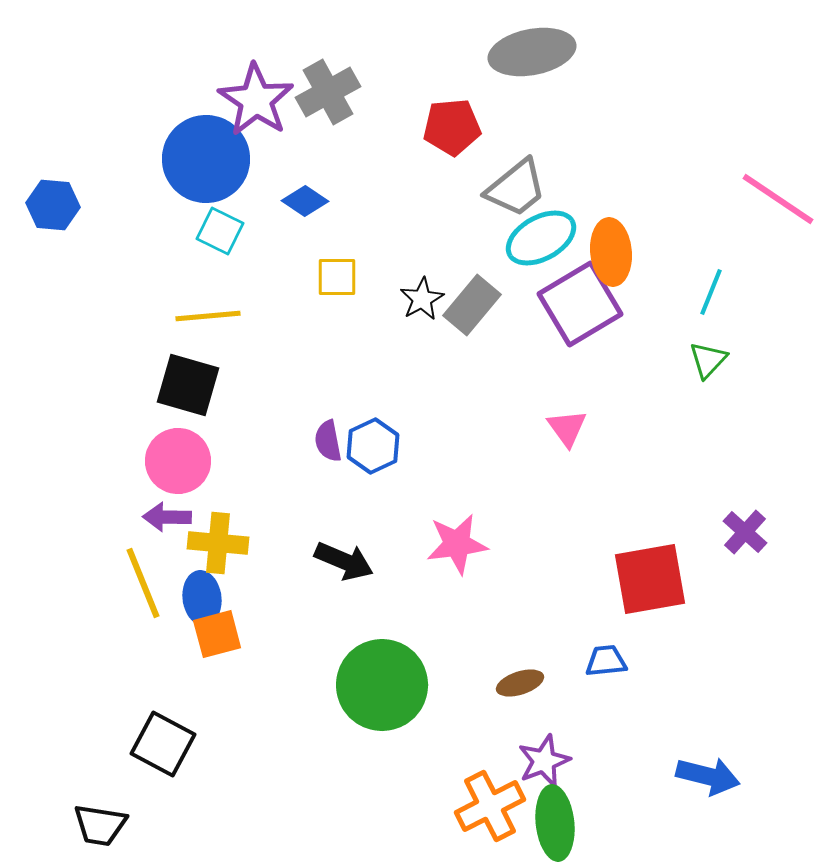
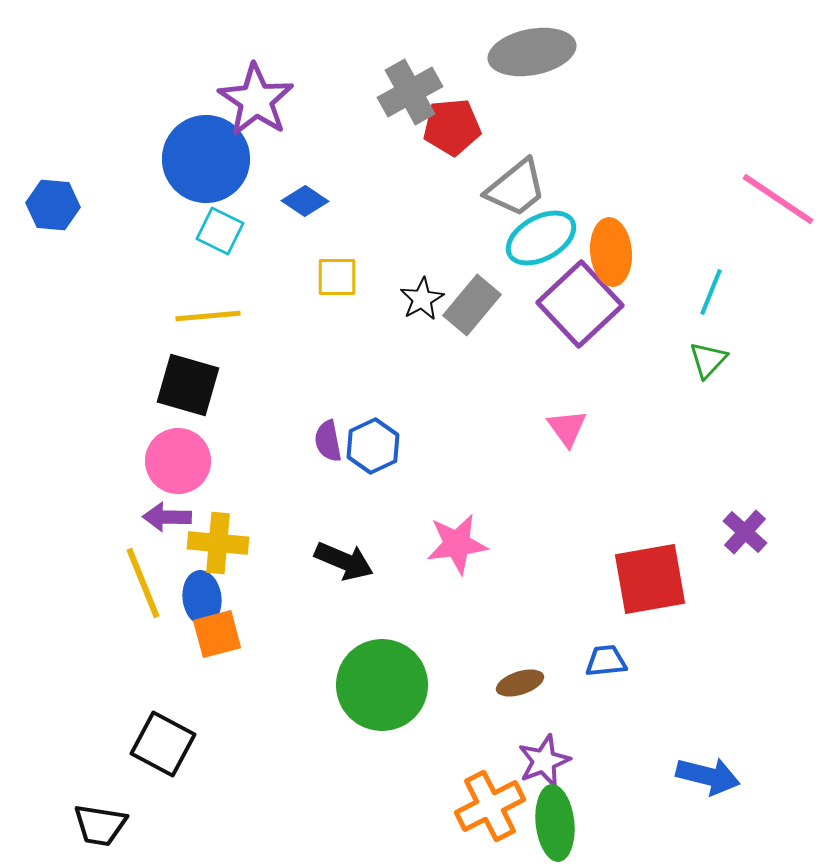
gray cross at (328, 92): moved 82 px right
purple square at (580, 304): rotated 12 degrees counterclockwise
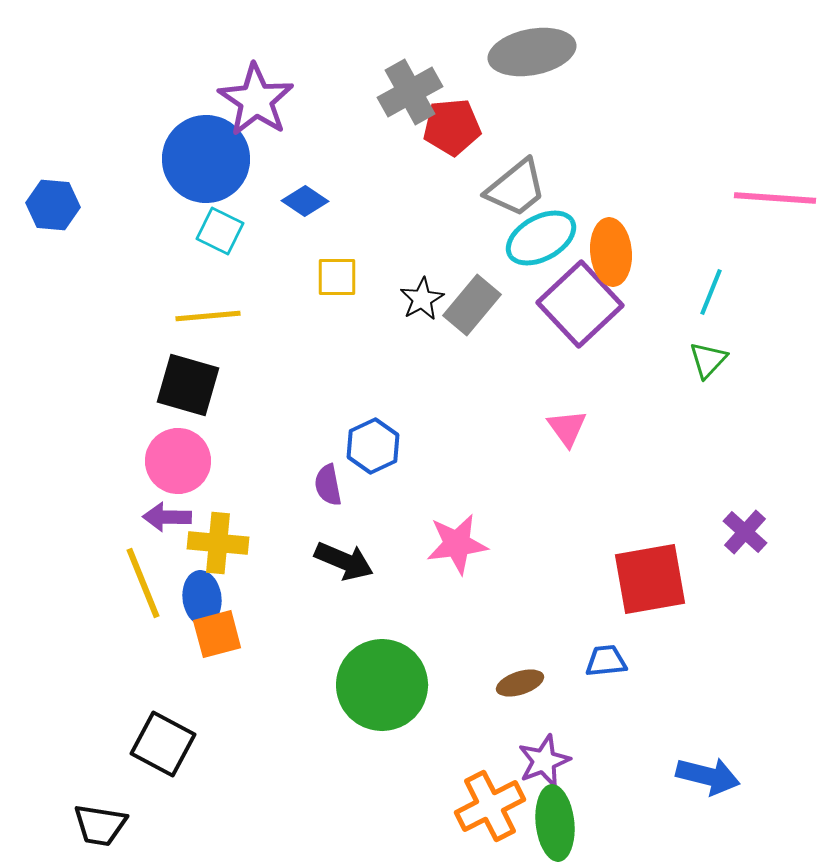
pink line at (778, 199): moved 3 px left, 1 px up; rotated 30 degrees counterclockwise
purple semicircle at (328, 441): moved 44 px down
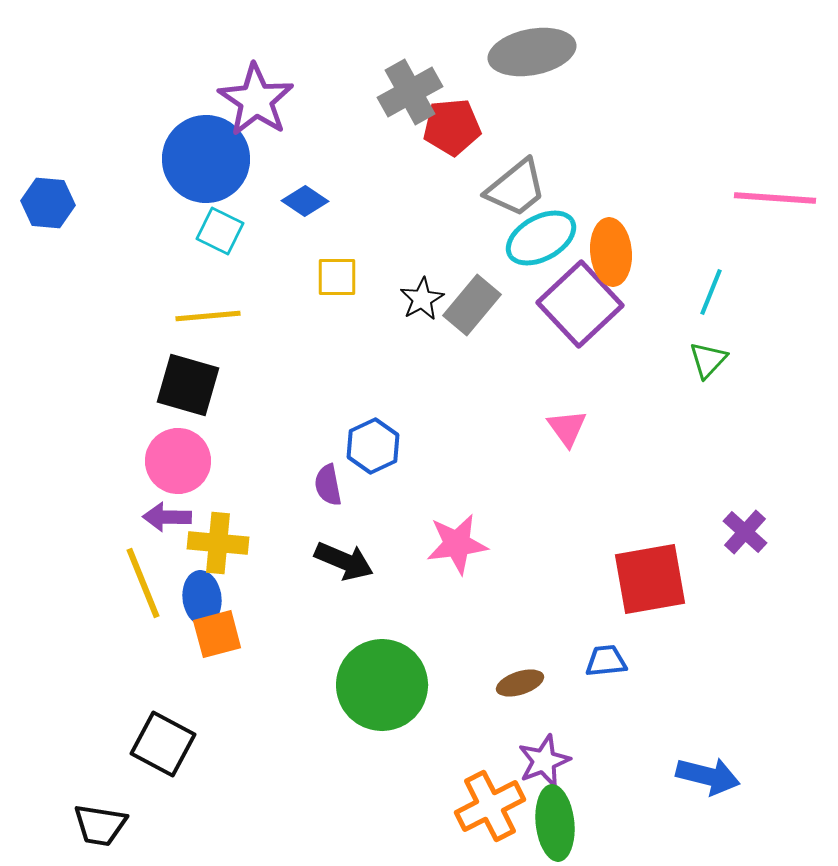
blue hexagon at (53, 205): moved 5 px left, 2 px up
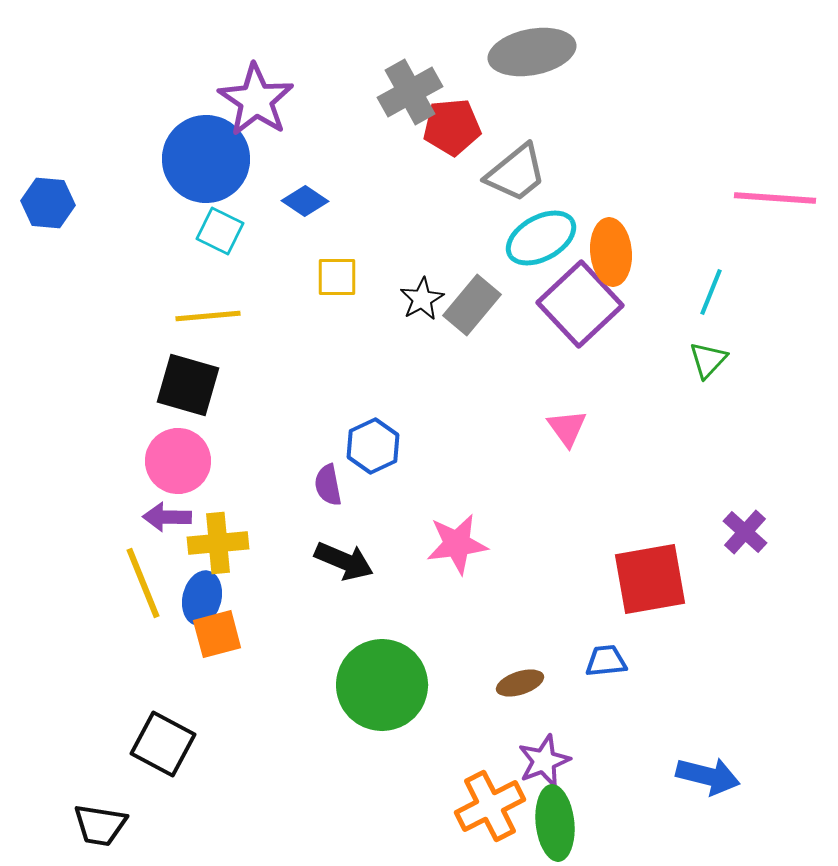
gray trapezoid at (516, 188): moved 15 px up
yellow cross at (218, 543): rotated 10 degrees counterclockwise
blue ellipse at (202, 598): rotated 21 degrees clockwise
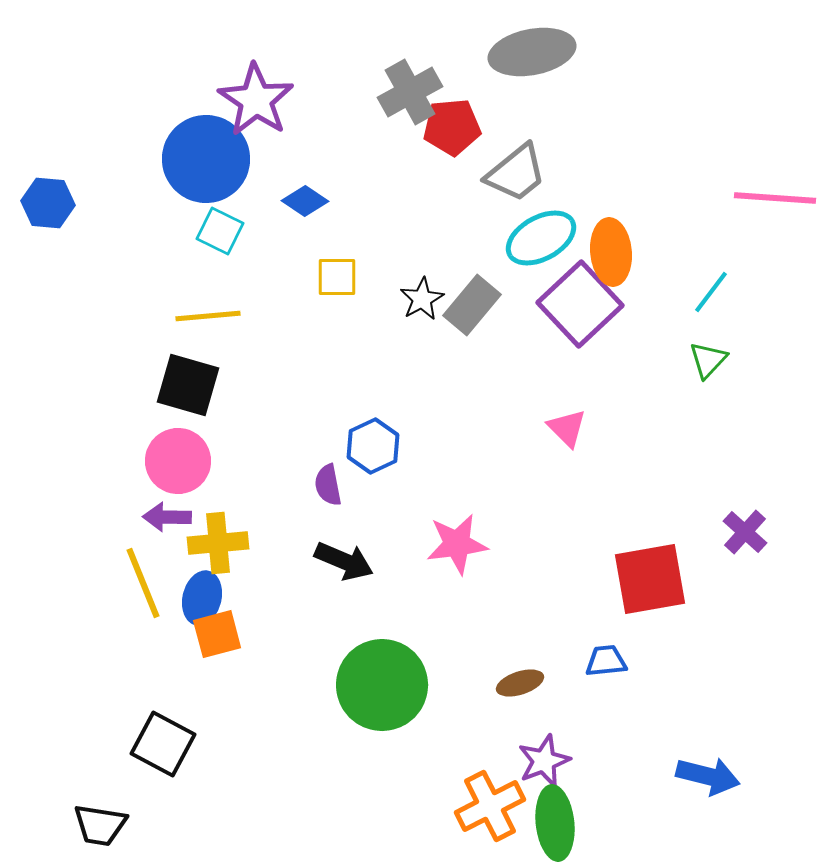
cyan line at (711, 292): rotated 15 degrees clockwise
pink triangle at (567, 428): rotated 9 degrees counterclockwise
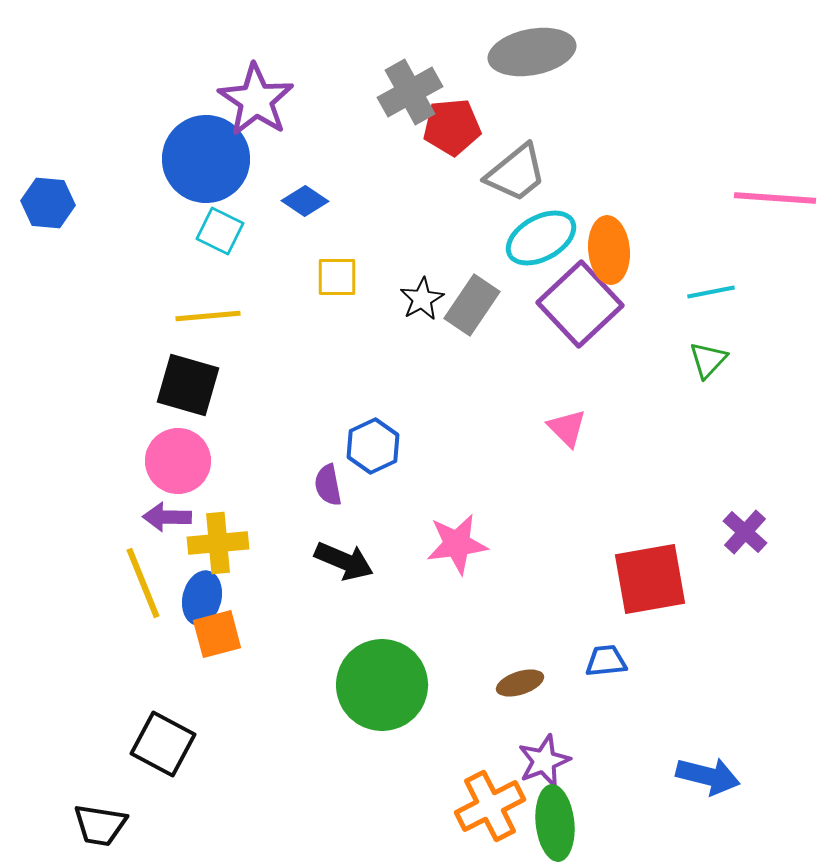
orange ellipse at (611, 252): moved 2 px left, 2 px up
cyan line at (711, 292): rotated 42 degrees clockwise
gray rectangle at (472, 305): rotated 6 degrees counterclockwise
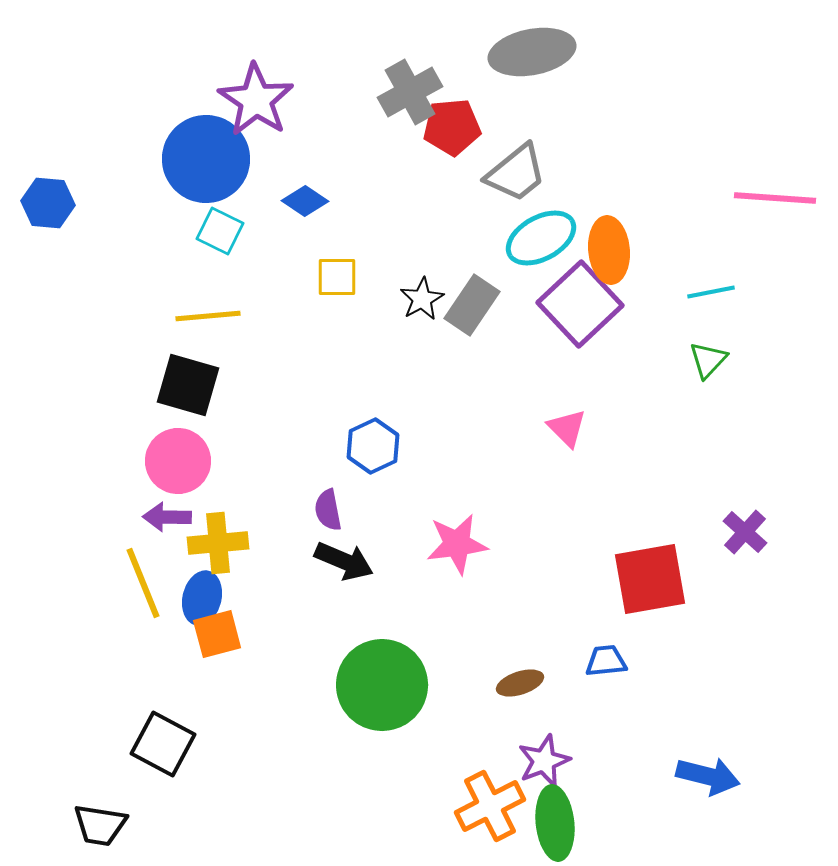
purple semicircle at (328, 485): moved 25 px down
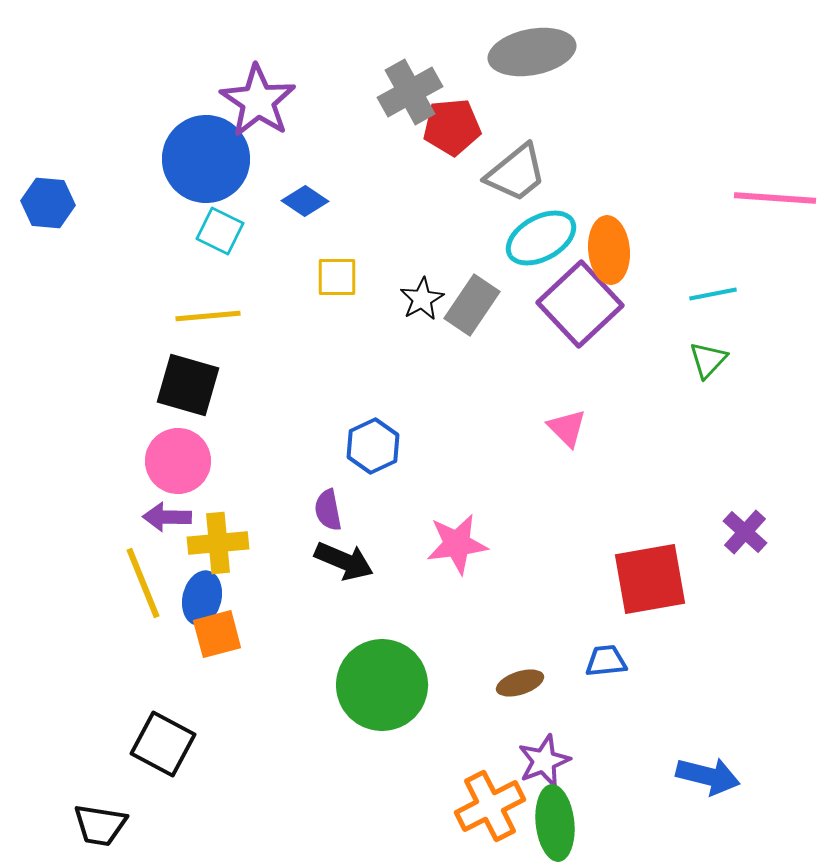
purple star at (256, 100): moved 2 px right, 1 px down
cyan line at (711, 292): moved 2 px right, 2 px down
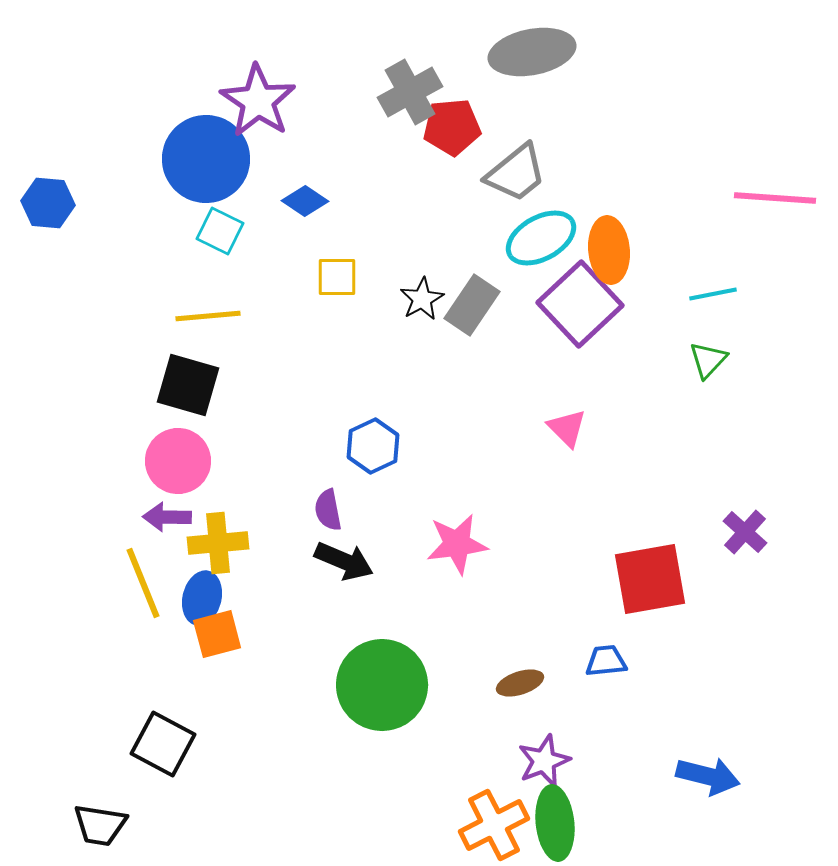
orange cross at (490, 806): moved 4 px right, 19 px down
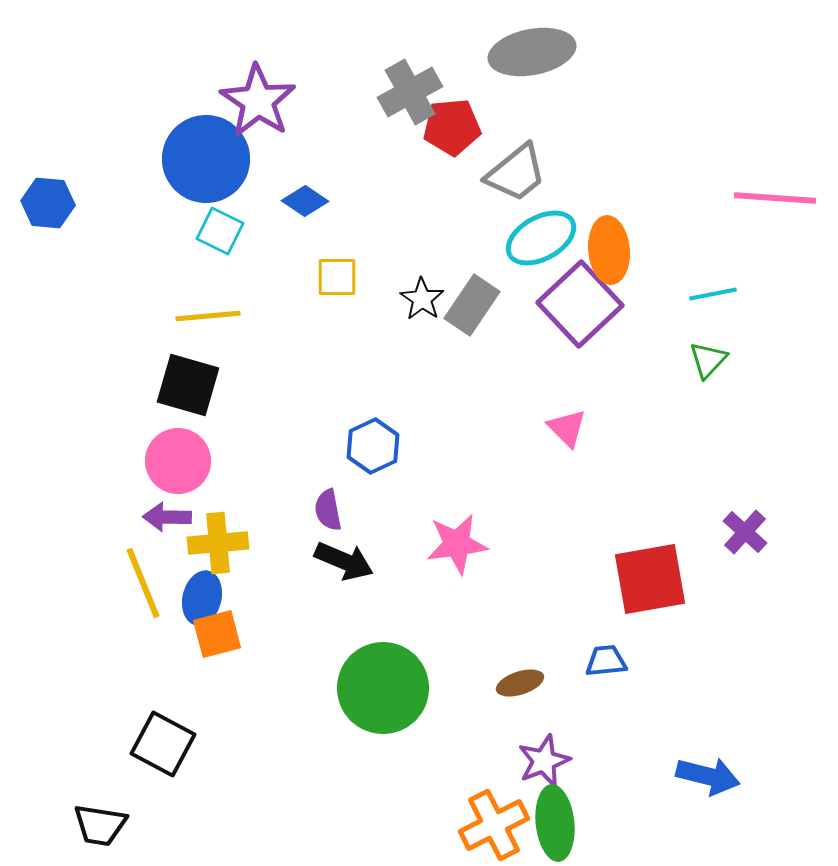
black star at (422, 299): rotated 9 degrees counterclockwise
green circle at (382, 685): moved 1 px right, 3 px down
